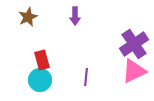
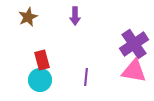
pink triangle: rotated 36 degrees clockwise
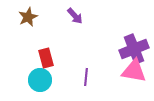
purple arrow: rotated 42 degrees counterclockwise
purple cross: moved 5 px down; rotated 12 degrees clockwise
red rectangle: moved 4 px right, 2 px up
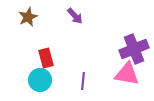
pink triangle: moved 7 px left, 3 px down
purple line: moved 3 px left, 4 px down
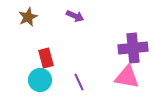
purple arrow: rotated 24 degrees counterclockwise
purple cross: moved 1 px left, 1 px up; rotated 16 degrees clockwise
pink triangle: moved 3 px down
purple line: moved 4 px left, 1 px down; rotated 30 degrees counterclockwise
